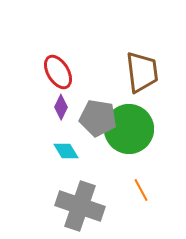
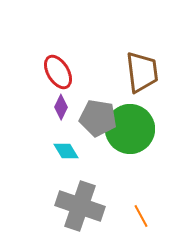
green circle: moved 1 px right
orange line: moved 26 px down
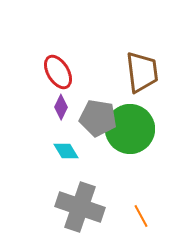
gray cross: moved 1 px down
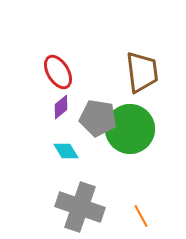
purple diamond: rotated 25 degrees clockwise
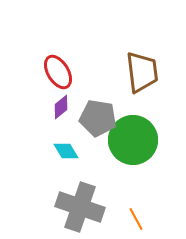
green circle: moved 3 px right, 11 px down
orange line: moved 5 px left, 3 px down
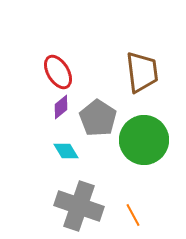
gray pentagon: rotated 24 degrees clockwise
green circle: moved 11 px right
gray cross: moved 1 px left, 1 px up
orange line: moved 3 px left, 4 px up
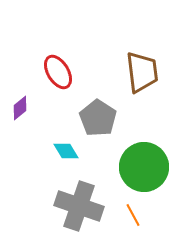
purple diamond: moved 41 px left, 1 px down
green circle: moved 27 px down
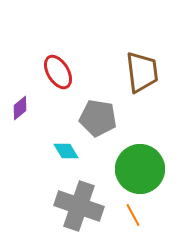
gray pentagon: rotated 24 degrees counterclockwise
green circle: moved 4 px left, 2 px down
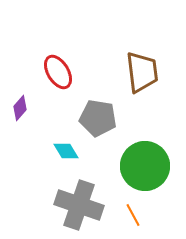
purple diamond: rotated 10 degrees counterclockwise
green circle: moved 5 px right, 3 px up
gray cross: moved 1 px up
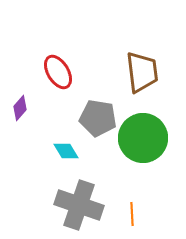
green circle: moved 2 px left, 28 px up
orange line: moved 1 px left, 1 px up; rotated 25 degrees clockwise
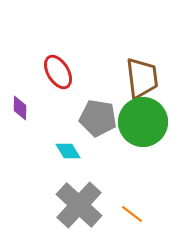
brown trapezoid: moved 6 px down
purple diamond: rotated 40 degrees counterclockwise
green circle: moved 16 px up
cyan diamond: moved 2 px right
gray cross: rotated 24 degrees clockwise
orange line: rotated 50 degrees counterclockwise
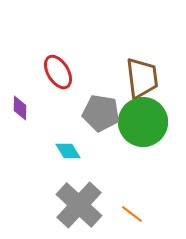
gray pentagon: moved 3 px right, 5 px up
